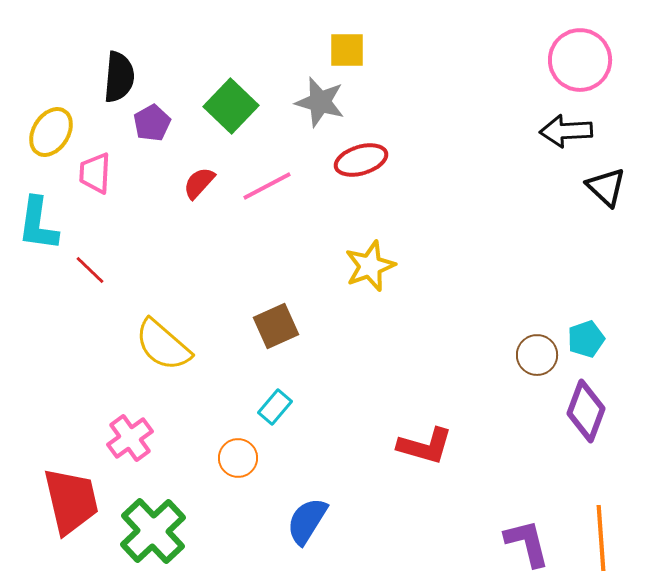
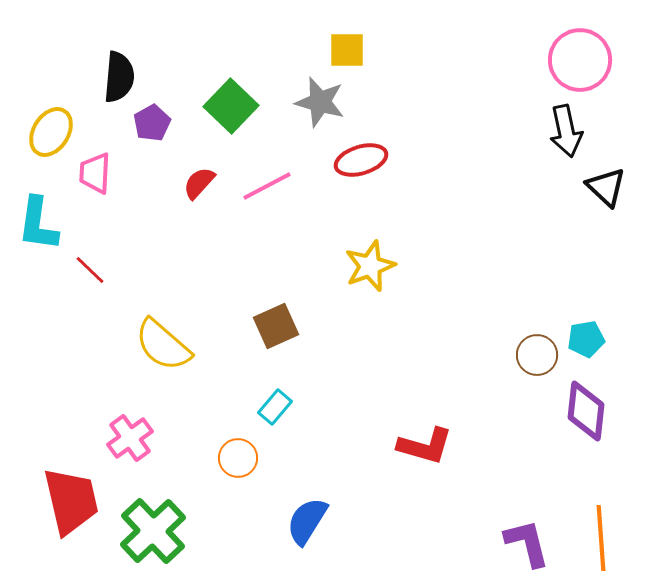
black arrow: rotated 99 degrees counterclockwise
cyan pentagon: rotated 9 degrees clockwise
purple diamond: rotated 14 degrees counterclockwise
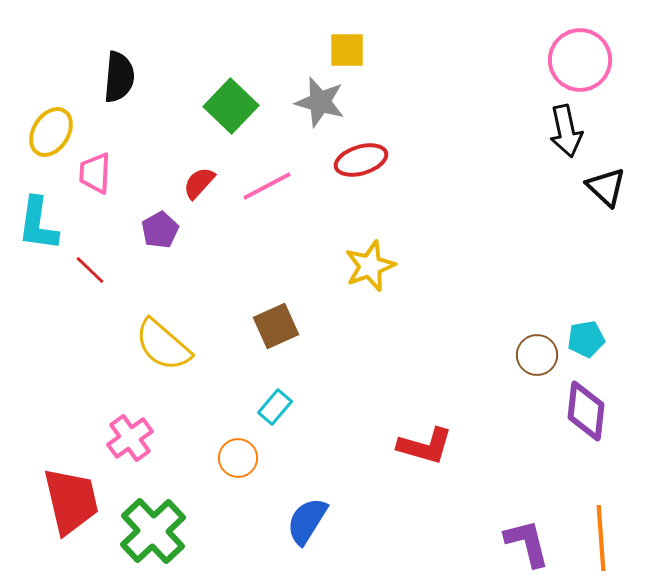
purple pentagon: moved 8 px right, 107 px down
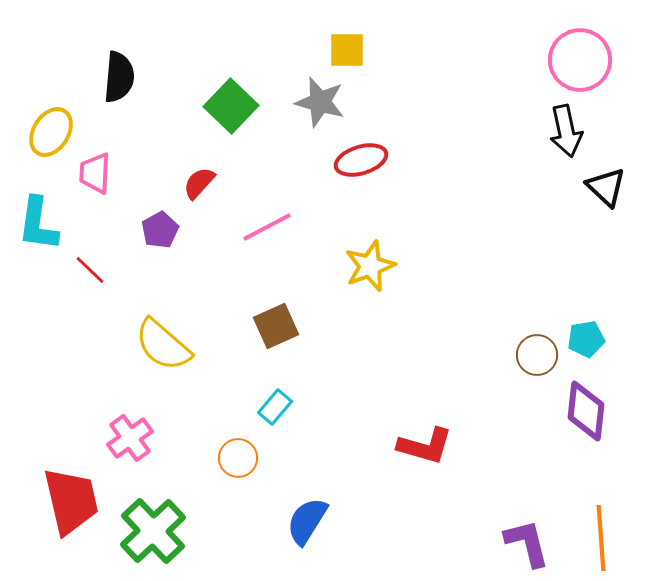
pink line: moved 41 px down
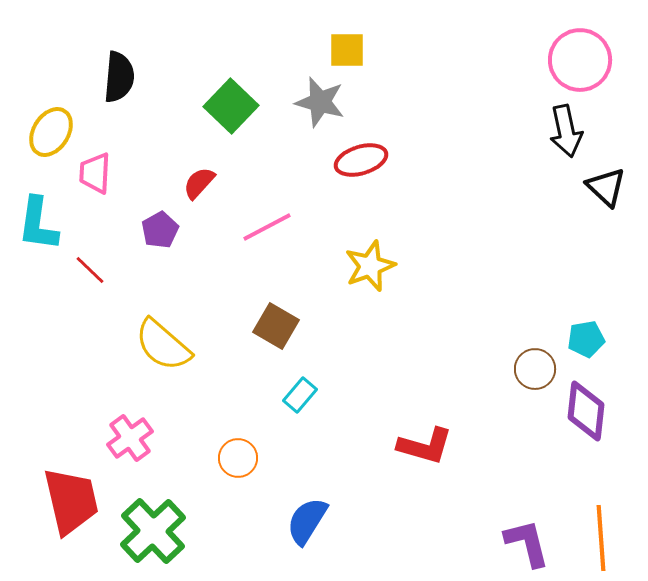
brown square: rotated 36 degrees counterclockwise
brown circle: moved 2 px left, 14 px down
cyan rectangle: moved 25 px right, 12 px up
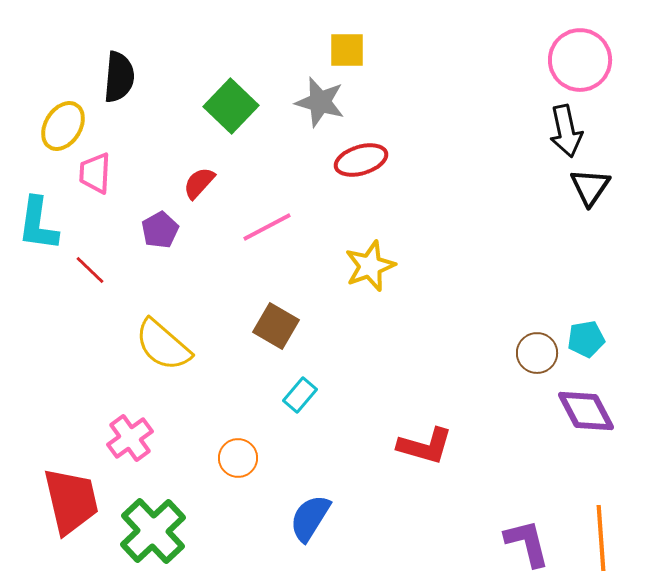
yellow ellipse: moved 12 px right, 6 px up
black triangle: moved 16 px left; rotated 21 degrees clockwise
brown circle: moved 2 px right, 16 px up
purple diamond: rotated 34 degrees counterclockwise
blue semicircle: moved 3 px right, 3 px up
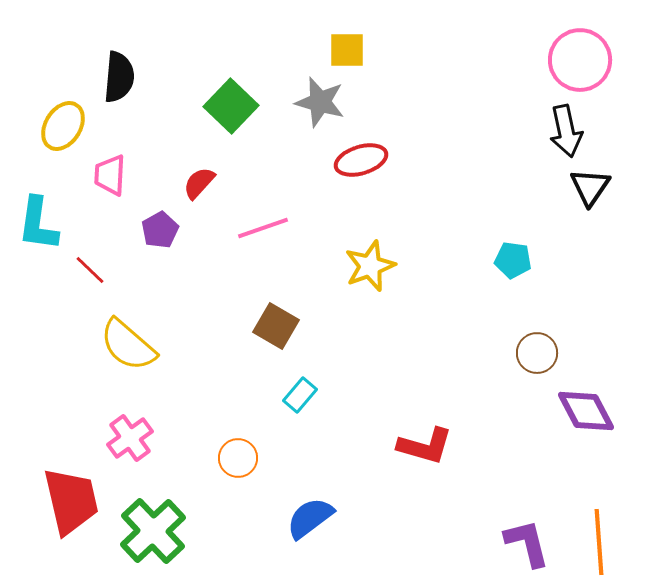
pink trapezoid: moved 15 px right, 2 px down
pink line: moved 4 px left, 1 px down; rotated 9 degrees clockwise
cyan pentagon: moved 73 px left, 79 px up; rotated 18 degrees clockwise
yellow semicircle: moved 35 px left
blue semicircle: rotated 21 degrees clockwise
orange line: moved 2 px left, 4 px down
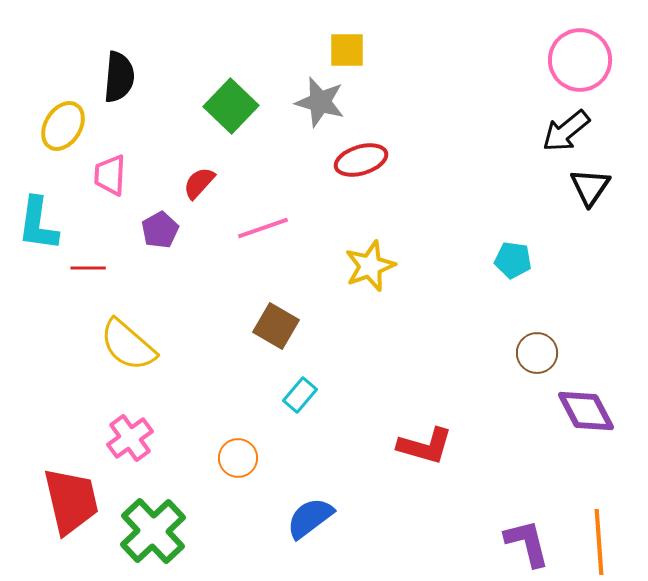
black arrow: rotated 63 degrees clockwise
red line: moved 2 px left, 2 px up; rotated 44 degrees counterclockwise
